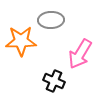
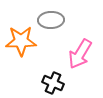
black cross: moved 1 px left, 2 px down
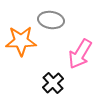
gray ellipse: rotated 10 degrees clockwise
black cross: rotated 25 degrees clockwise
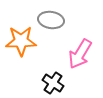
black cross: rotated 15 degrees counterclockwise
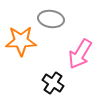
gray ellipse: moved 1 px up
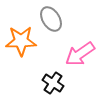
gray ellipse: rotated 50 degrees clockwise
pink arrow: rotated 24 degrees clockwise
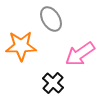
orange star: moved 5 px down
black cross: rotated 10 degrees clockwise
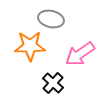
gray ellipse: rotated 45 degrees counterclockwise
orange star: moved 9 px right
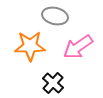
gray ellipse: moved 4 px right, 3 px up
pink arrow: moved 2 px left, 7 px up
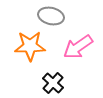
gray ellipse: moved 4 px left
